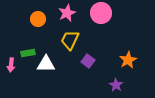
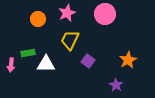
pink circle: moved 4 px right, 1 px down
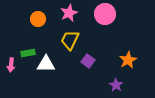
pink star: moved 2 px right
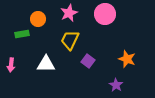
green rectangle: moved 6 px left, 19 px up
orange star: moved 1 px left, 1 px up; rotated 24 degrees counterclockwise
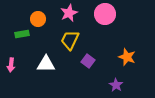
orange star: moved 2 px up
